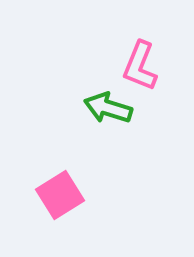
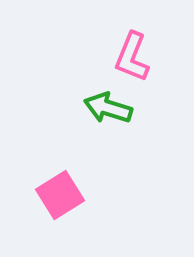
pink L-shape: moved 8 px left, 9 px up
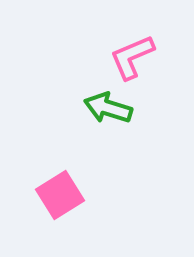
pink L-shape: rotated 45 degrees clockwise
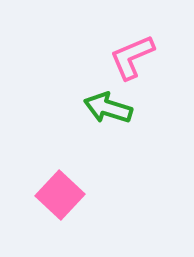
pink square: rotated 15 degrees counterclockwise
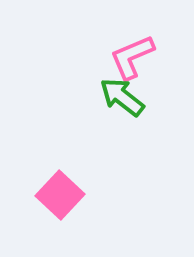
green arrow: moved 14 px right, 11 px up; rotated 21 degrees clockwise
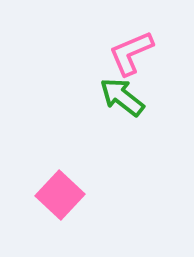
pink L-shape: moved 1 px left, 4 px up
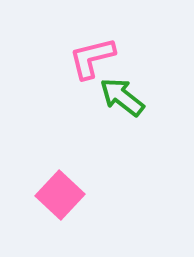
pink L-shape: moved 39 px left, 5 px down; rotated 9 degrees clockwise
